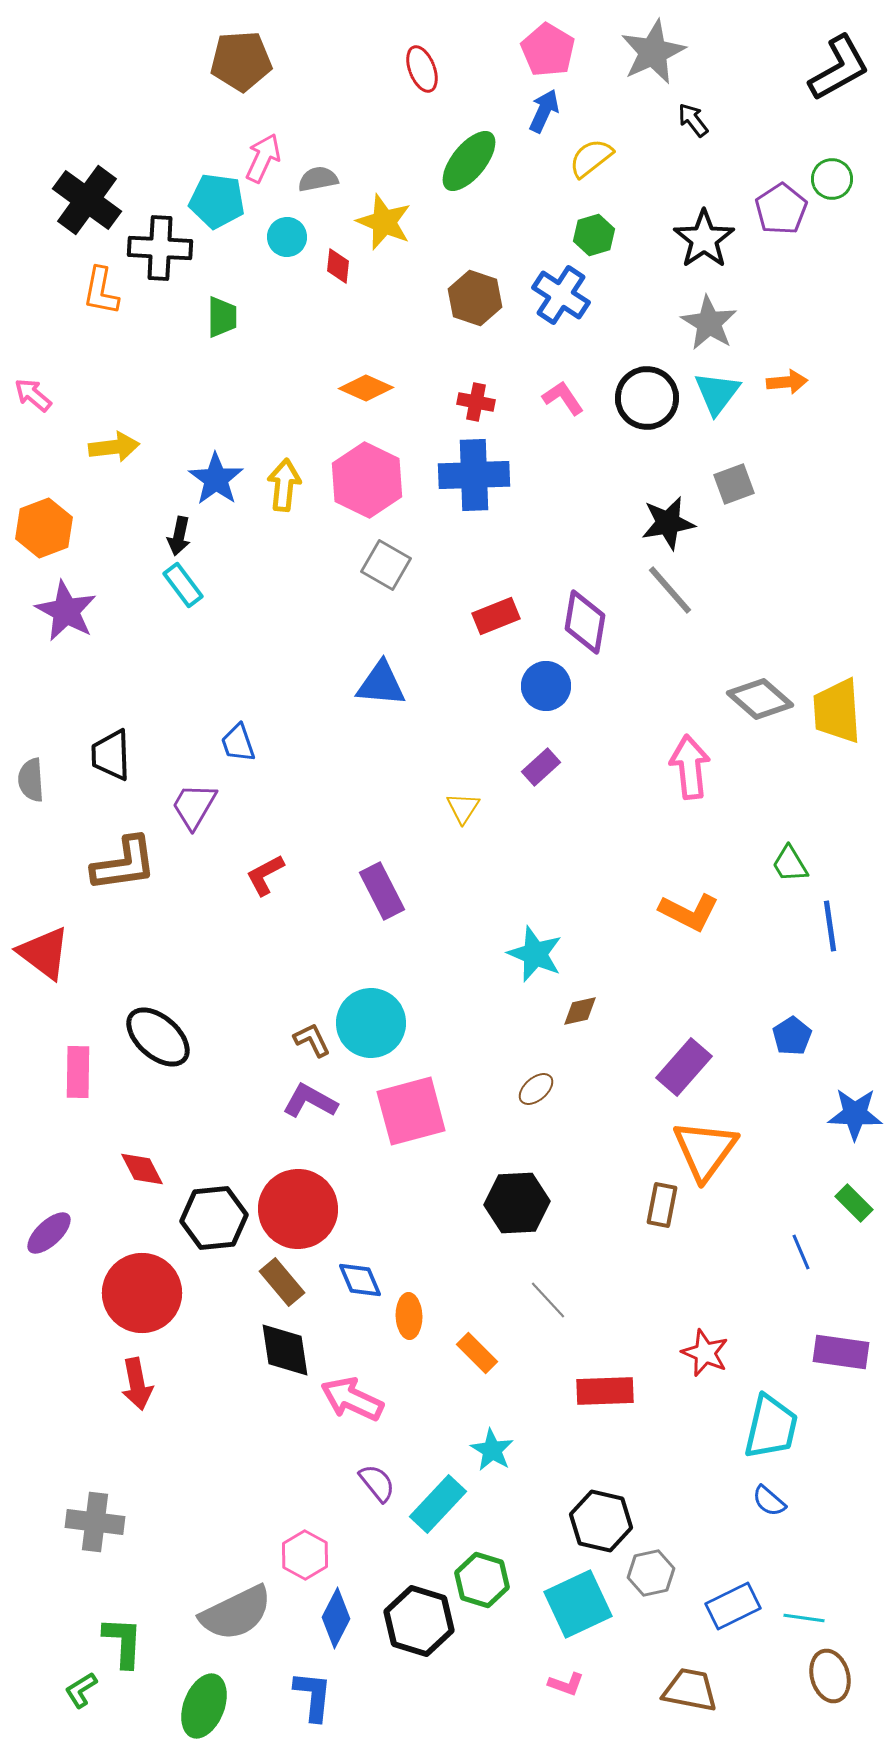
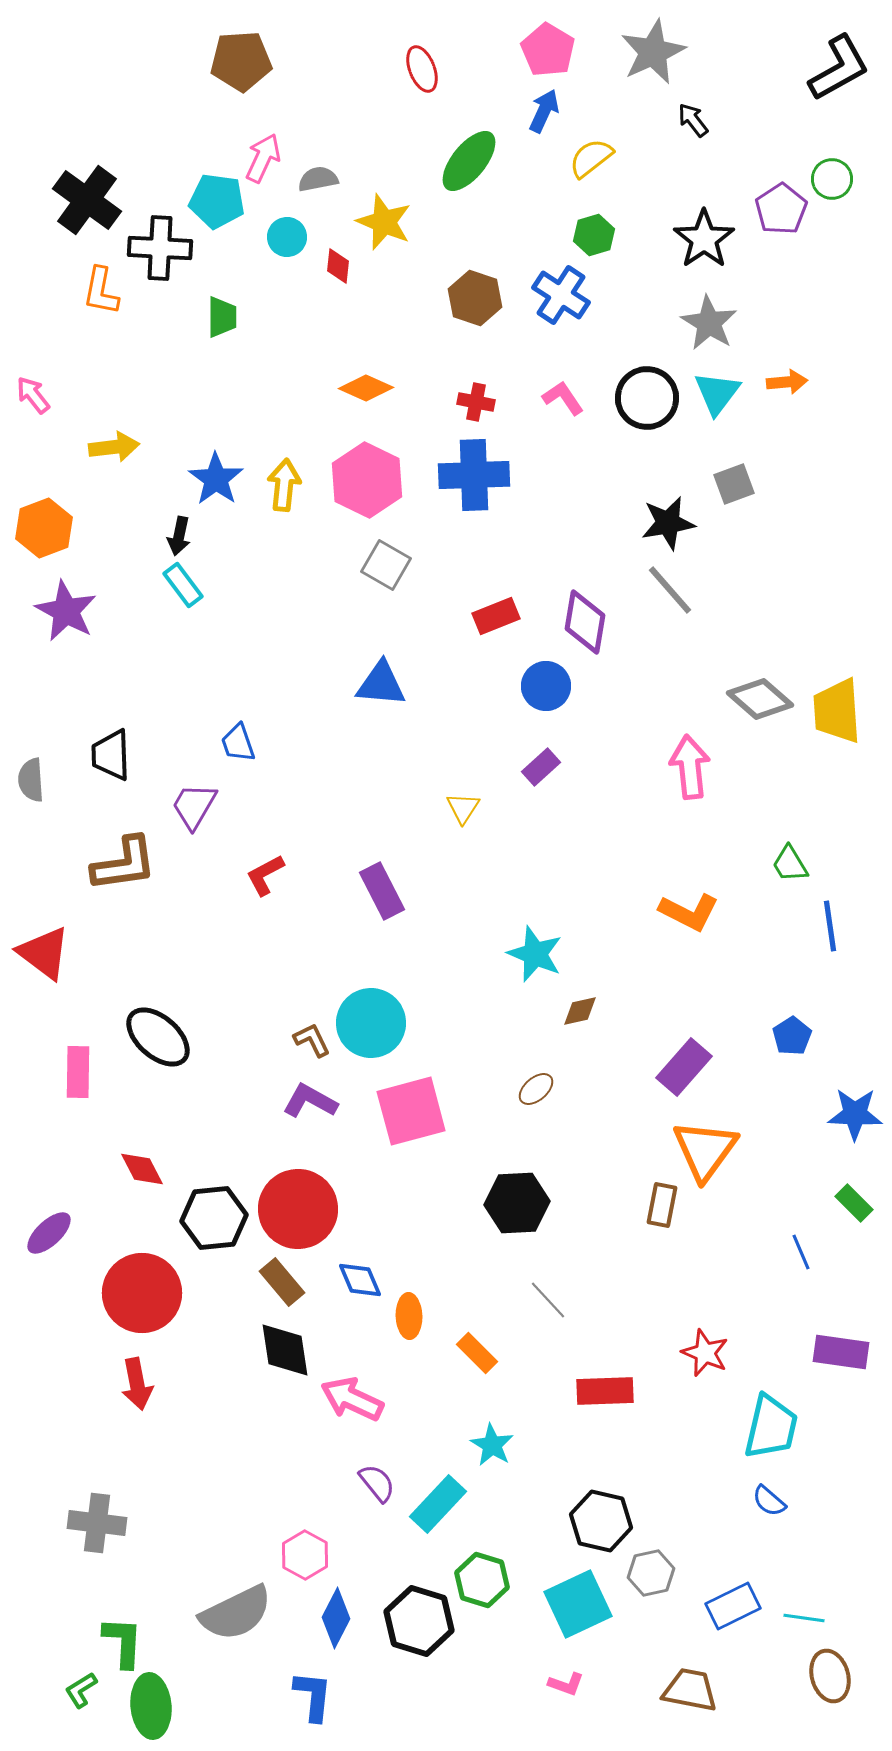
pink arrow at (33, 395): rotated 12 degrees clockwise
cyan star at (492, 1450): moved 5 px up
gray cross at (95, 1522): moved 2 px right, 1 px down
green ellipse at (204, 1706): moved 53 px left; rotated 26 degrees counterclockwise
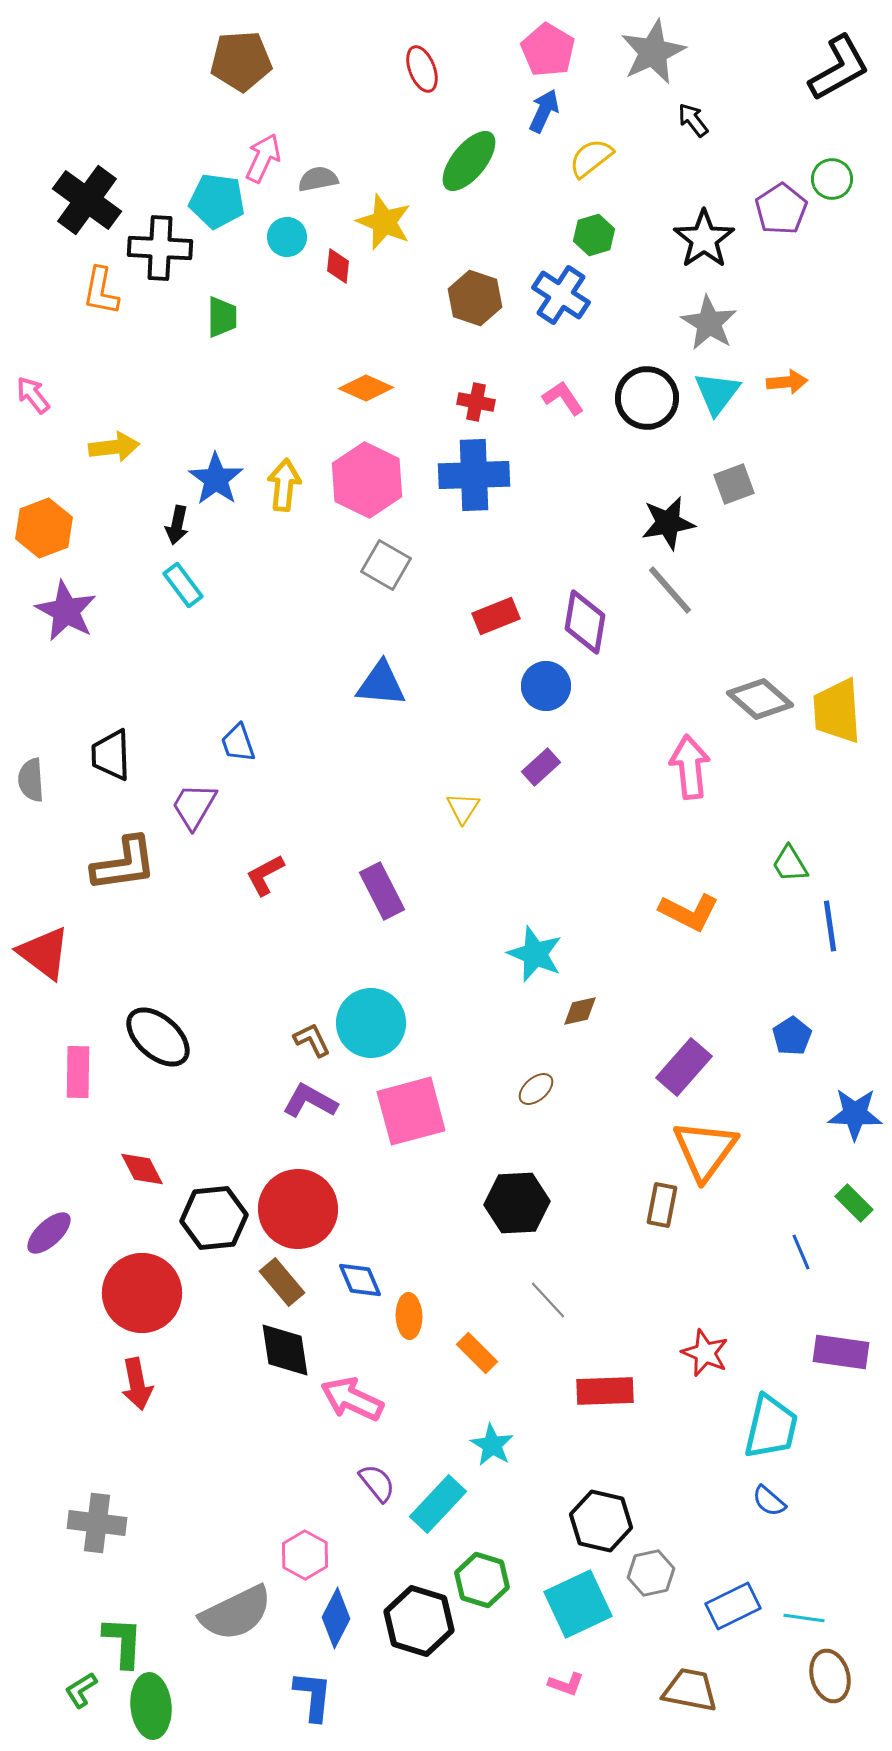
black arrow at (179, 536): moved 2 px left, 11 px up
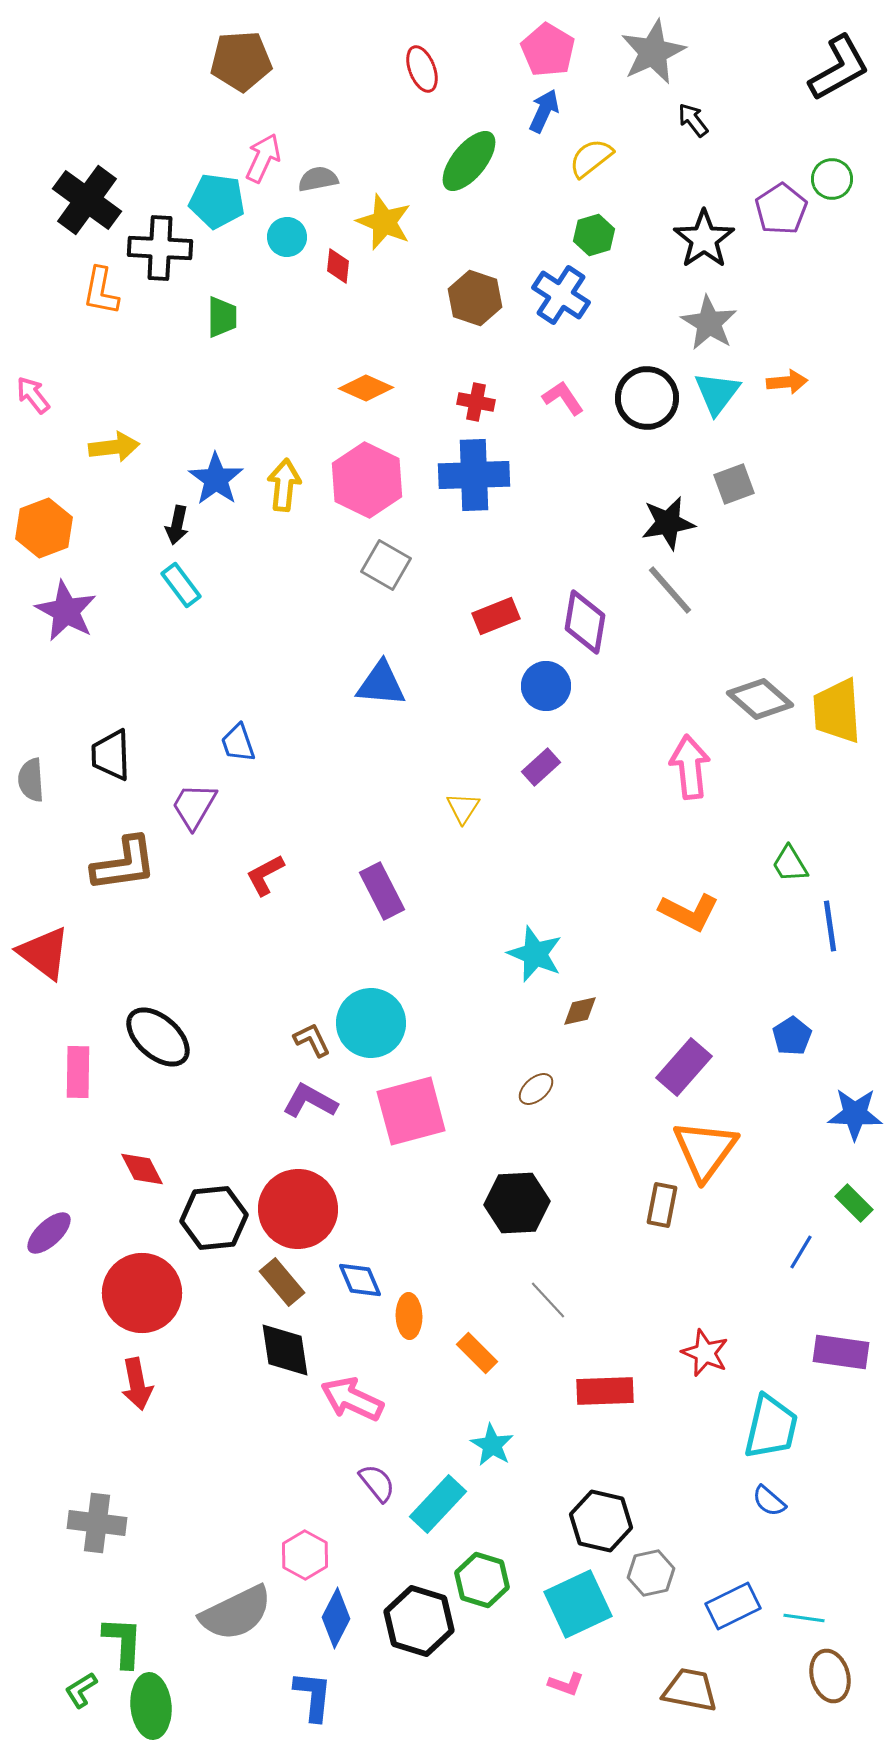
cyan rectangle at (183, 585): moved 2 px left
blue line at (801, 1252): rotated 54 degrees clockwise
